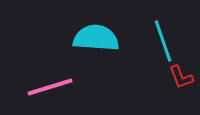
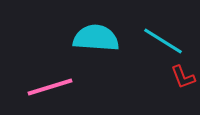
cyan line: rotated 39 degrees counterclockwise
red L-shape: moved 2 px right
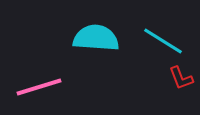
red L-shape: moved 2 px left, 1 px down
pink line: moved 11 px left
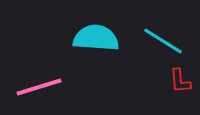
red L-shape: moved 1 px left, 3 px down; rotated 16 degrees clockwise
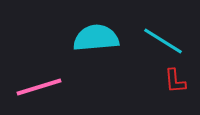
cyan semicircle: rotated 9 degrees counterclockwise
red L-shape: moved 5 px left
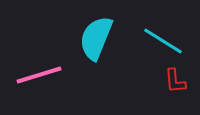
cyan semicircle: rotated 63 degrees counterclockwise
pink line: moved 12 px up
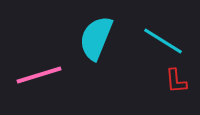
red L-shape: moved 1 px right
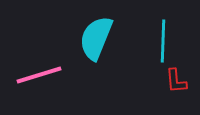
cyan line: rotated 60 degrees clockwise
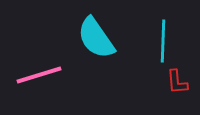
cyan semicircle: rotated 57 degrees counterclockwise
red L-shape: moved 1 px right, 1 px down
